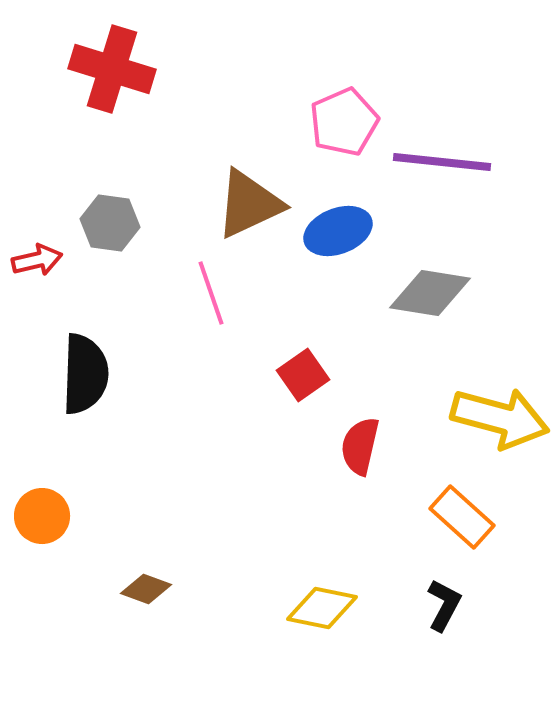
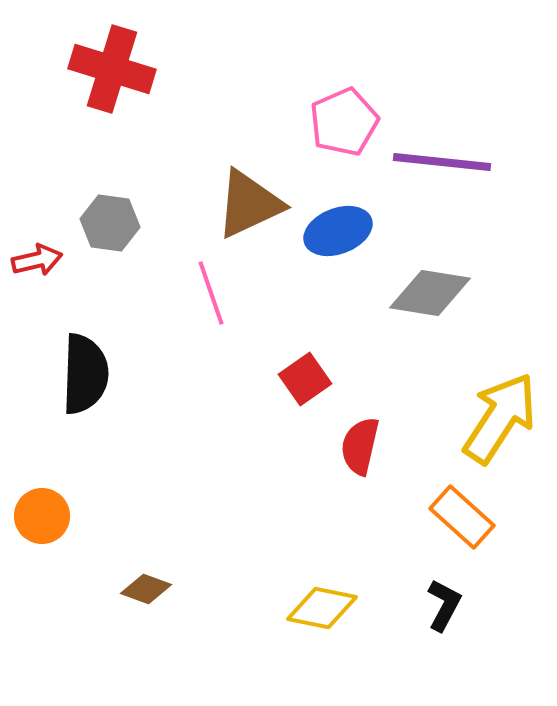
red square: moved 2 px right, 4 px down
yellow arrow: rotated 72 degrees counterclockwise
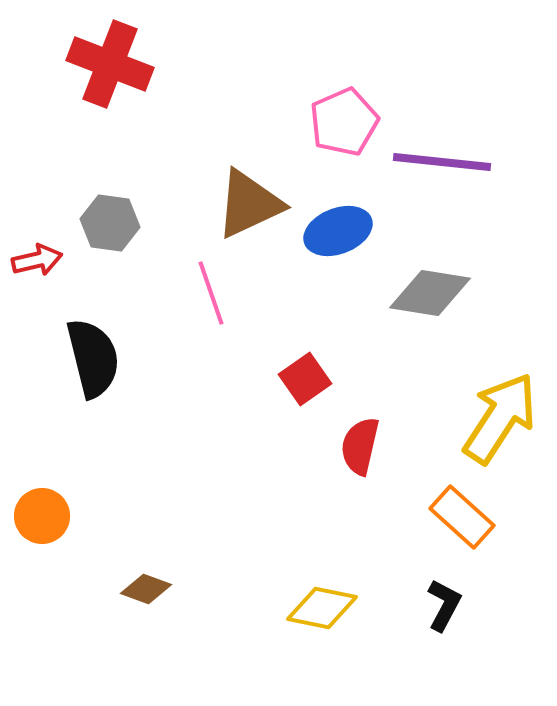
red cross: moved 2 px left, 5 px up; rotated 4 degrees clockwise
black semicircle: moved 8 px right, 16 px up; rotated 16 degrees counterclockwise
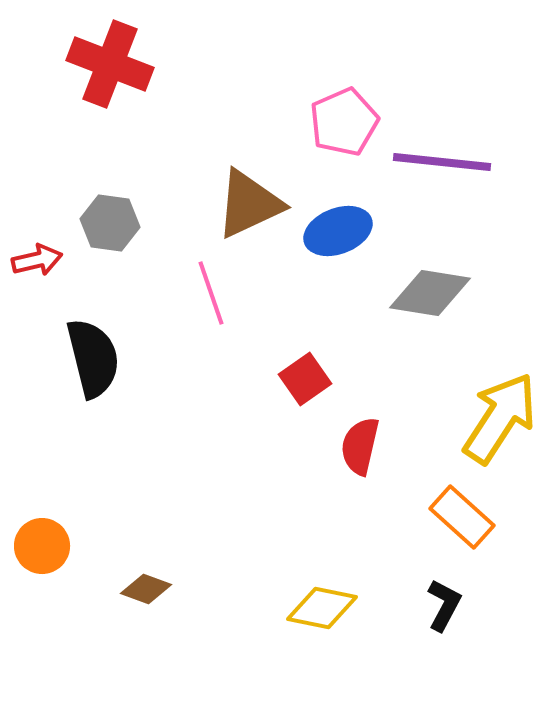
orange circle: moved 30 px down
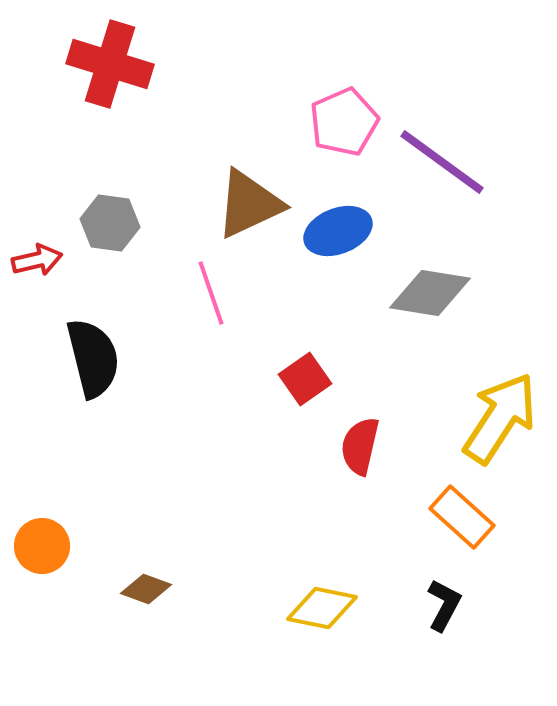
red cross: rotated 4 degrees counterclockwise
purple line: rotated 30 degrees clockwise
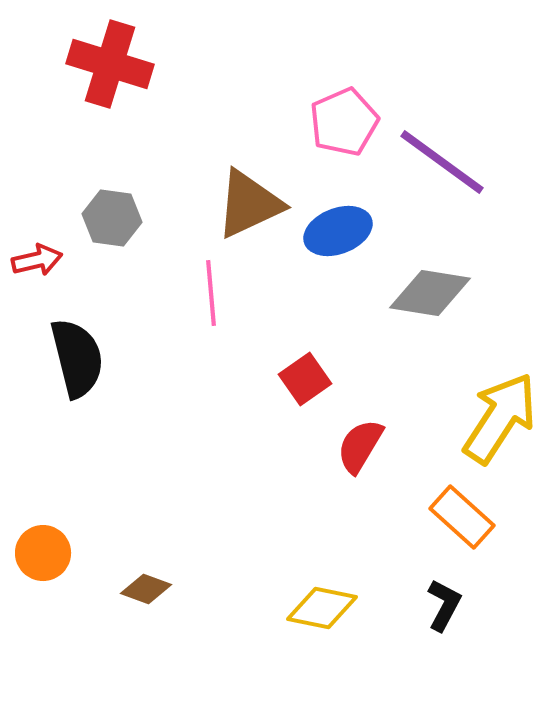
gray hexagon: moved 2 px right, 5 px up
pink line: rotated 14 degrees clockwise
black semicircle: moved 16 px left
red semicircle: rotated 18 degrees clockwise
orange circle: moved 1 px right, 7 px down
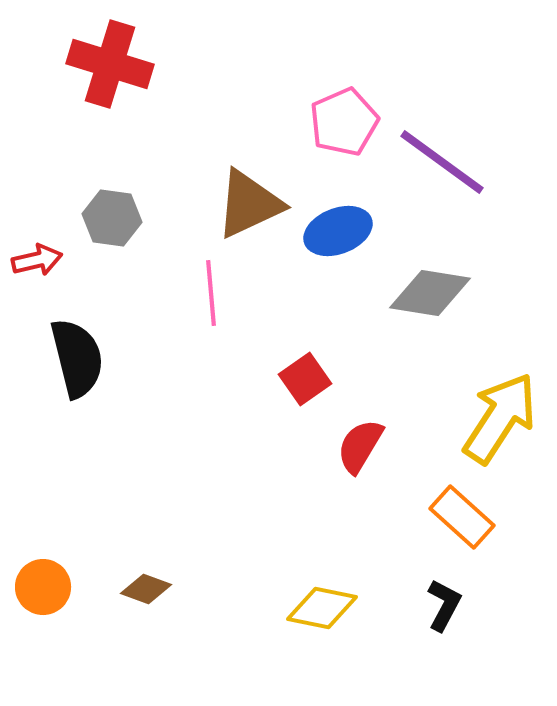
orange circle: moved 34 px down
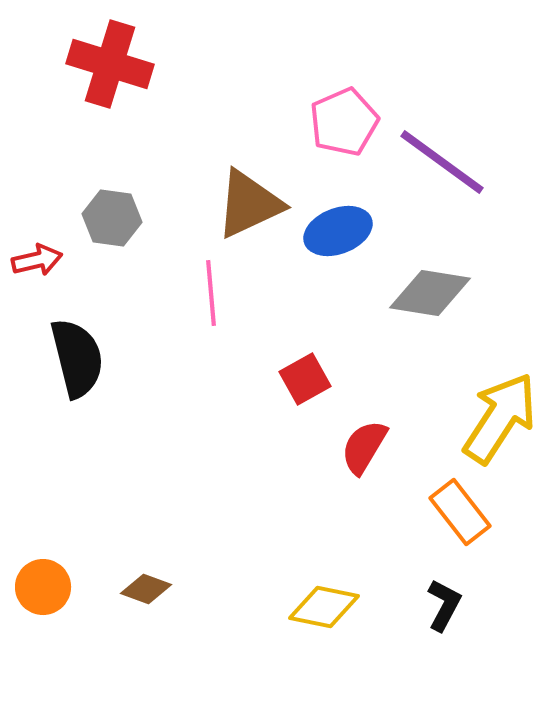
red square: rotated 6 degrees clockwise
red semicircle: moved 4 px right, 1 px down
orange rectangle: moved 2 px left, 5 px up; rotated 10 degrees clockwise
yellow diamond: moved 2 px right, 1 px up
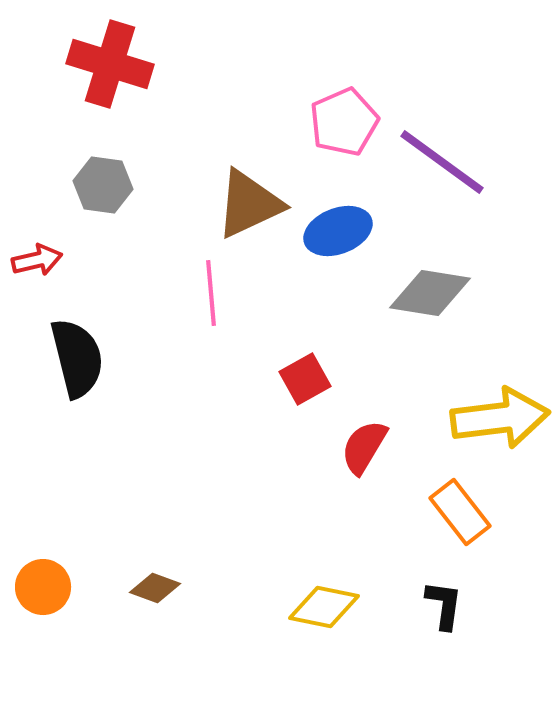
gray hexagon: moved 9 px left, 33 px up
yellow arrow: rotated 50 degrees clockwise
brown diamond: moved 9 px right, 1 px up
black L-shape: rotated 20 degrees counterclockwise
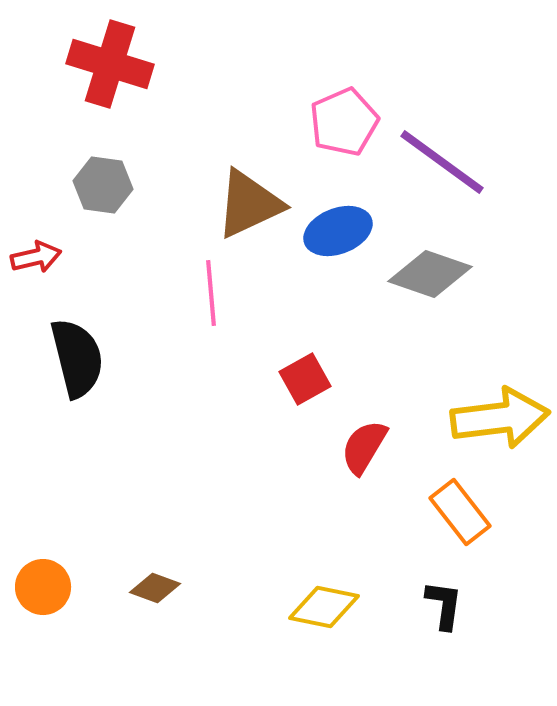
red arrow: moved 1 px left, 3 px up
gray diamond: moved 19 px up; rotated 10 degrees clockwise
